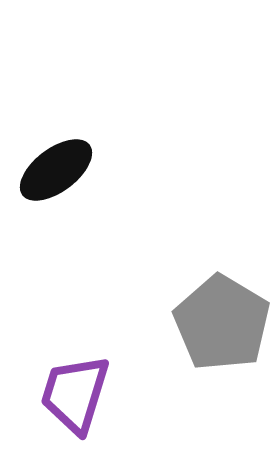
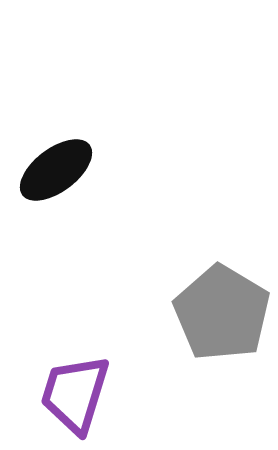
gray pentagon: moved 10 px up
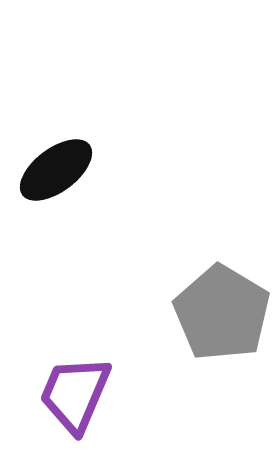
purple trapezoid: rotated 6 degrees clockwise
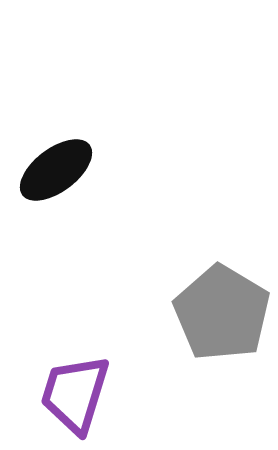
purple trapezoid: rotated 6 degrees counterclockwise
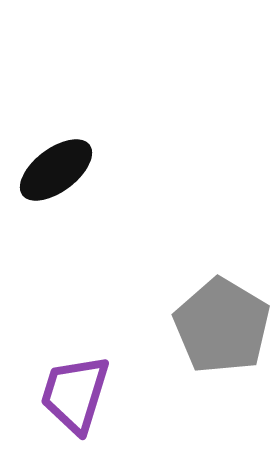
gray pentagon: moved 13 px down
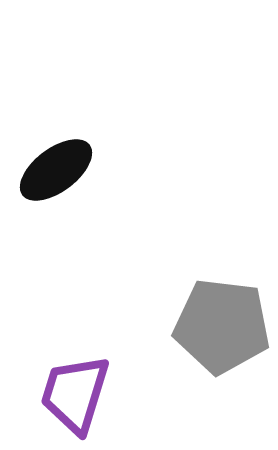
gray pentagon: rotated 24 degrees counterclockwise
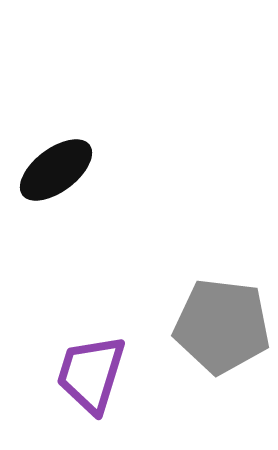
purple trapezoid: moved 16 px right, 20 px up
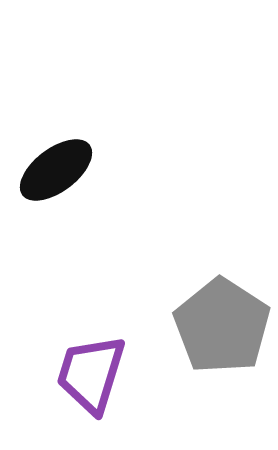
gray pentagon: rotated 26 degrees clockwise
